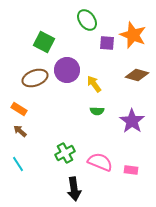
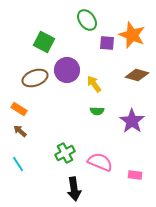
orange star: moved 1 px left
pink rectangle: moved 4 px right, 5 px down
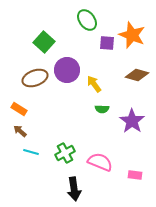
green square: rotated 15 degrees clockwise
green semicircle: moved 5 px right, 2 px up
cyan line: moved 13 px right, 12 px up; rotated 42 degrees counterclockwise
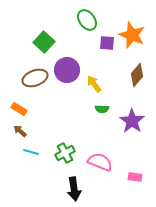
brown diamond: rotated 65 degrees counterclockwise
pink rectangle: moved 2 px down
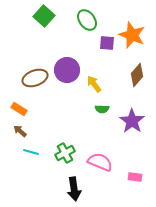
green square: moved 26 px up
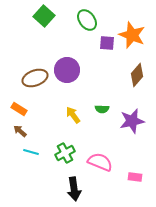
yellow arrow: moved 21 px left, 31 px down
purple star: rotated 25 degrees clockwise
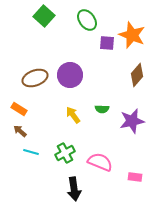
purple circle: moved 3 px right, 5 px down
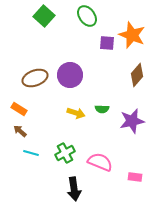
green ellipse: moved 4 px up
yellow arrow: moved 3 px right, 2 px up; rotated 144 degrees clockwise
cyan line: moved 1 px down
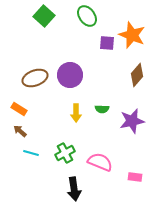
yellow arrow: rotated 72 degrees clockwise
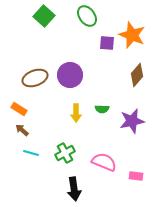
brown arrow: moved 2 px right, 1 px up
pink semicircle: moved 4 px right
pink rectangle: moved 1 px right, 1 px up
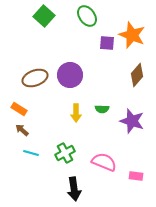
purple star: rotated 30 degrees clockwise
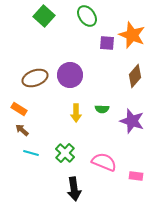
brown diamond: moved 2 px left, 1 px down
green cross: rotated 18 degrees counterclockwise
